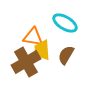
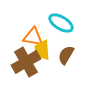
cyan ellipse: moved 4 px left
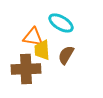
brown cross: moved 7 px down; rotated 28 degrees clockwise
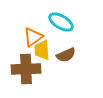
cyan ellipse: moved 1 px up
orange triangle: rotated 45 degrees counterclockwise
brown semicircle: rotated 144 degrees counterclockwise
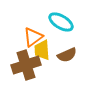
brown semicircle: moved 1 px right
brown cross: moved 4 px up; rotated 16 degrees counterclockwise
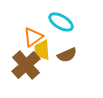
brown cross: rotated 24 degrees counterclockwise
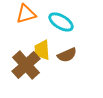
orange triangle: moved 7 px left, 23 px up; rotated 20 degrees clockwise
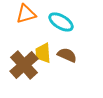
yellow trapezoid: moved 1 px right, 3 px down
brown semicircle: rotated 132 degrees counterclockwise
brown cross: moved 2 px left
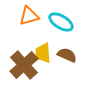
orange triangle: moved 3 px right, 2 px down
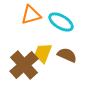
orange triangle: moved 2 px right, 1 px up
yellow trapezoid: rotated 25 degrees clockwise
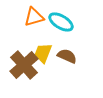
orange triangle: moved 3 px right, 2 px down
brown semicircle: moved 1 px down
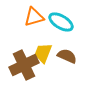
brown cross: rotated 16 degrees clockwise
